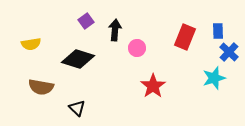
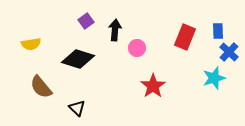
brown semicircle: rotated 40 degrees clockwise
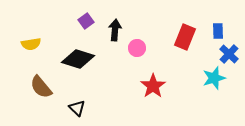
blue cross: moved 2 px down
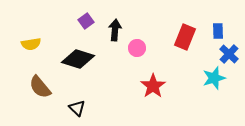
brown semicircle: moved 1 px left
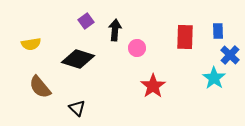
red rectangle: rotated 20 degrees counterclockwise
blue cross: moved 1 px right, 1 px down
cyan star: rotated 20 degrees counterclockwise
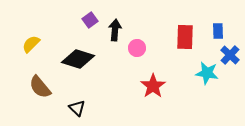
purple square: moved 4 px right, 1 px up
yellow semicircle: rotated 144 degrees clockwise
cyan star: moved 7 px left, 5 px up; rotated 25 degrees counterclockwise
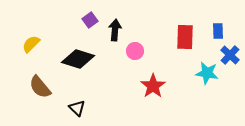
pink circle: moved 2 px left, 3 px down
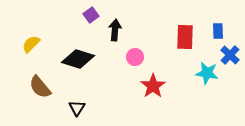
purple square: moved 1 px right, 5 px up
pink circle: moved 6 px down
black triangle: rotated 18 degrees clockwise
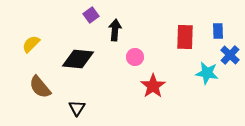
black diamond: rotated 12 degrees counterclockwise
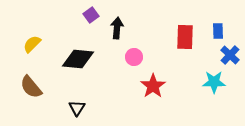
black arrow: moved 2 px right, 2 px up
yellow semicircle: moved 1 px right
pink circle: moved 1 px left
cyan star: moved 7 px right, 9 px down; rotated 10 degrees counterclockwise
brown semicircle: moved 9 px left
